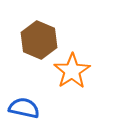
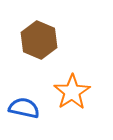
orange star: moved 21 px down
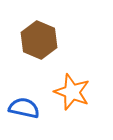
orange star: rotated 18 degrees counterclockwise
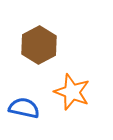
brown hexagon: moved 5 px down; rotated 9 degrees clockwise
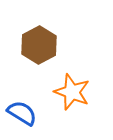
blue semicircle: moved 2 px left, 5 px down; rotated 20 degrees clockwise
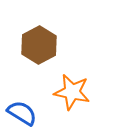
orange star: rotated 9 degrees counterclockwise
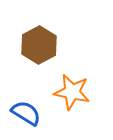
blue semicircle: moved 4 px right
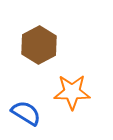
orange star: rotated 12 degrees counterclockwise
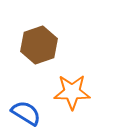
brown hexagon: rotated 9 degrees clockwise
